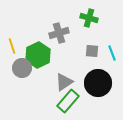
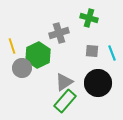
green rectangle: moved 3 px left
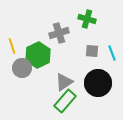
green cross: moved 2 px left, 1 px down
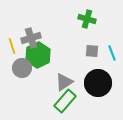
gray cross: moved 28 px left, 5 px down
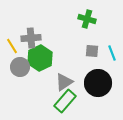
gray cross: rotated 12 degrees clockwise
yellow line: rotated 14 degrees counterclockwise
green hexagon: moved 2 px right, 3 px down
gray circle: moved 2 px left, 1 px up
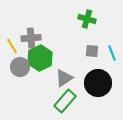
gray triangle: moved 4 px up
